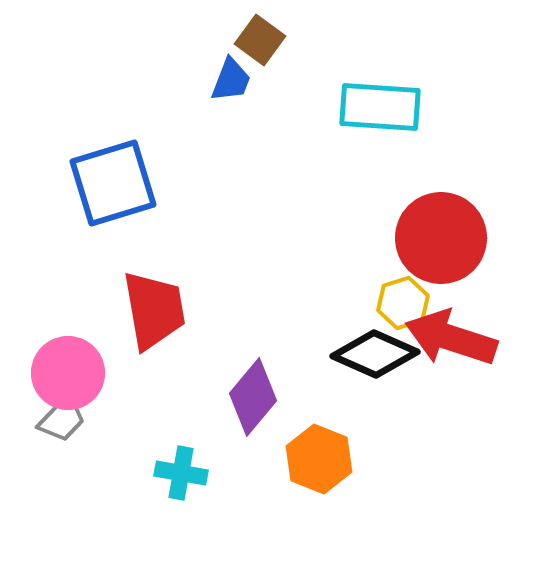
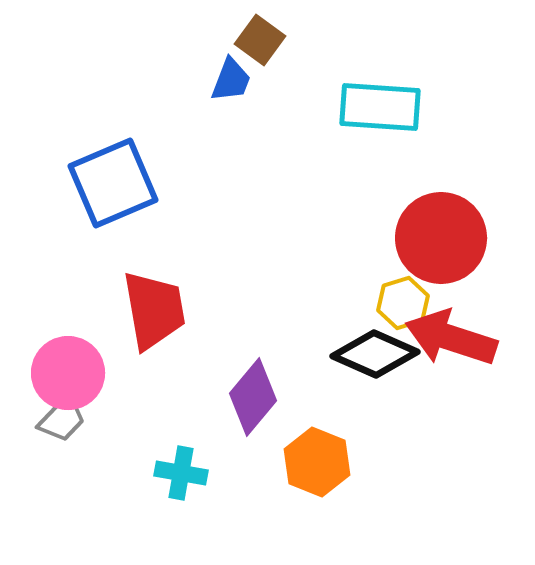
blue square: rotated 6 degrees counterclockwise
orange hexagon: moved 2 px left, 3 px down
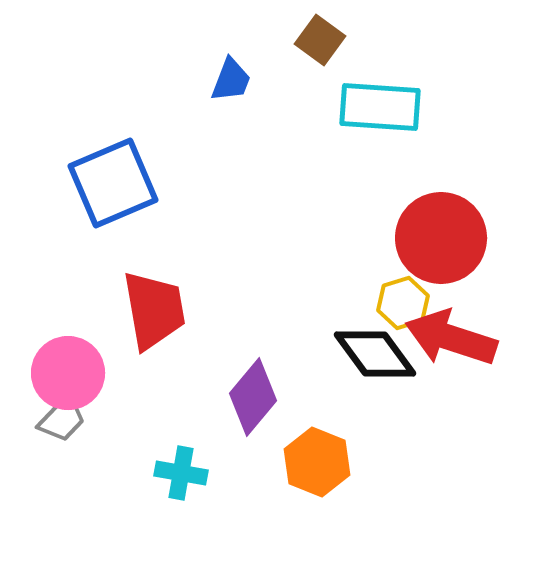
brown square: moved 60 px right
black diamond: rotated 30 degrees clockwise
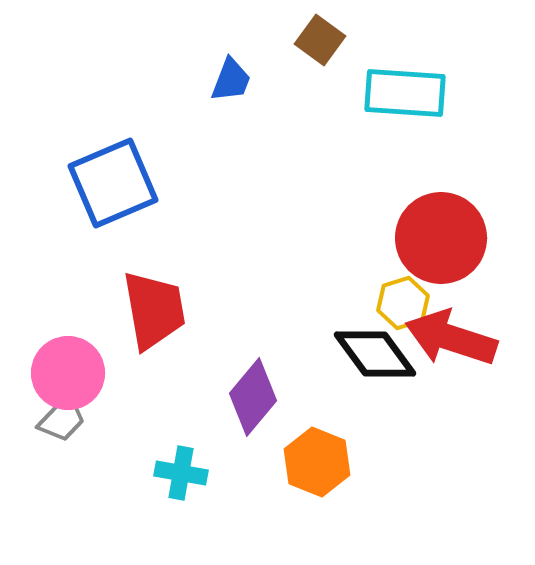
cyan rectangle: moved 25 px right, 14 px up
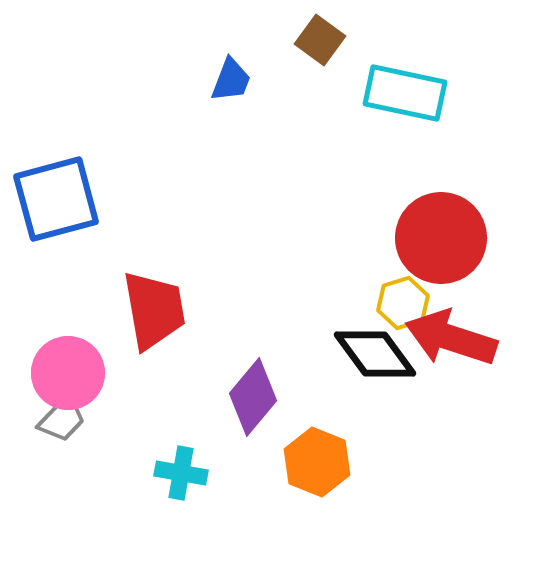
cyan rectangle: rotated 8 degrees clockwise
blue square: moved 57 px left, 16 px down; rotated 8 degrees clockwise
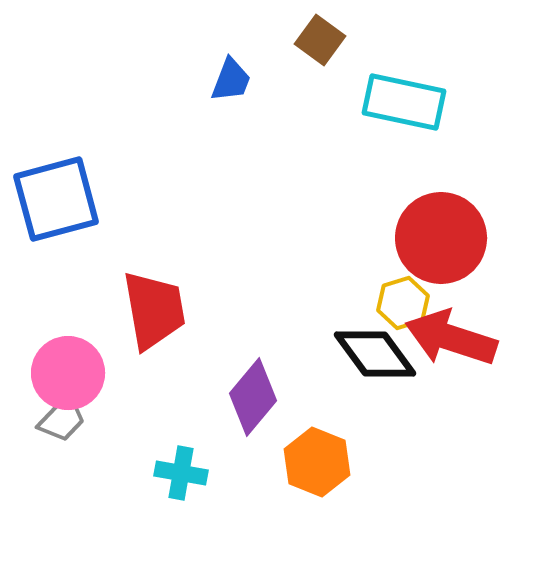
cyan rectangle: moved 1 px left, 9 px down
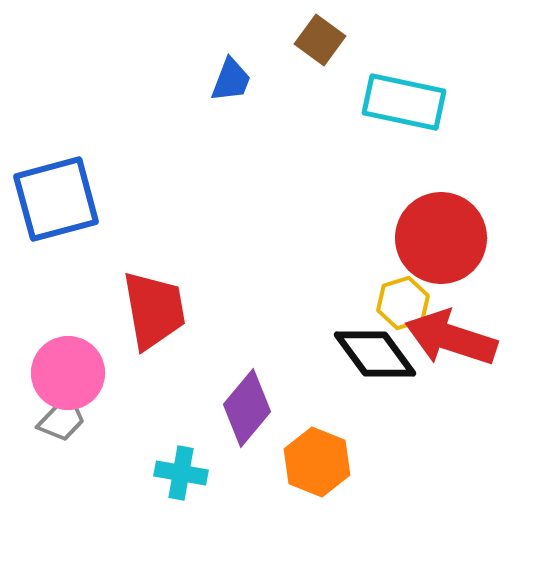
purple diamond: moved 6 px left, 11 px down
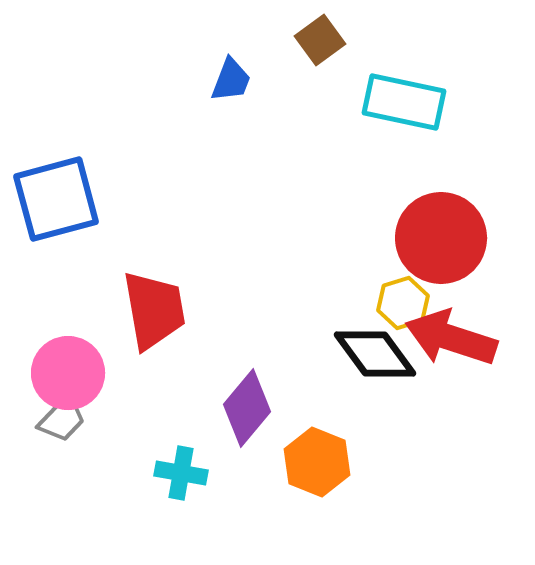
brown square: rotated 18 degrees clockwise
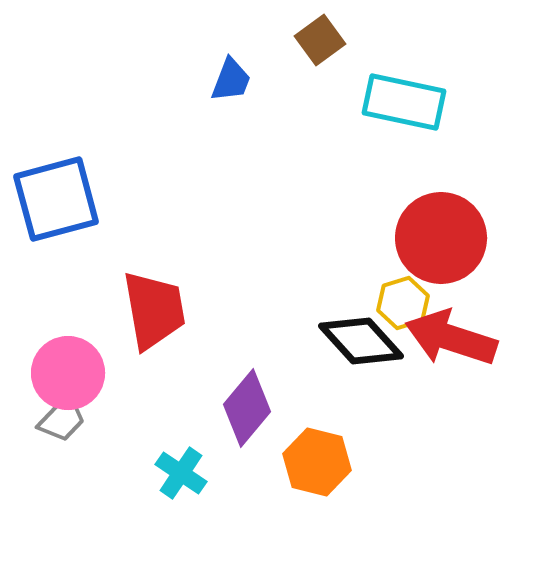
black diamond: moved 14 px left, 13 px up; rotated 6 degrees counterclockwise
orange hexagon: rotated 8 degrees counterclockwise
cyan cross: rotated 24 degrees clockwise
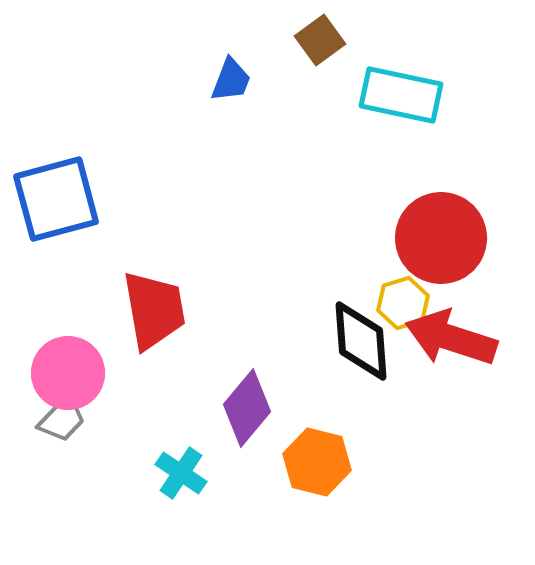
cyan rectangle: moved 3 px left, 7 px up
black diamond: rotated 38 degrees clockwise
